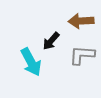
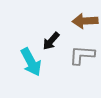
brown arrow: moved 4 px right
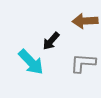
gray L-shape: moved 1 px right, 8 px down
cyan arrow: rotated 16 degrees counterclockwise
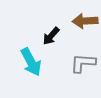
black arrow: moved 5 px up
cyan arrow: rotated 16 degrees clockwise
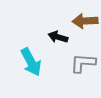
black arrow: moved 7 px right, 1 px down; rotated 66 degrees clockwise
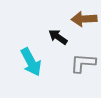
brown arrow: moved 1 px left, 2 px up
black arrow: rotated 18 degrees clockwise
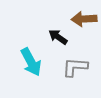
gray L-shape: moved 8 px left, 4 px down
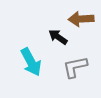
brown arrow: moved 3 px left
gray L-shape: rotated 16 degrees counterclockwise
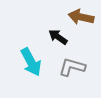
brown arrow: moved 2 px up; rotated 15 degrees clockwise
gray L-shape: moved 3 px left; rotated 28 degrees clockwise
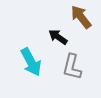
brown arrow: rotated 40 degrees clockwise
gray L-shape: rotated 92 degrees counterclockwise
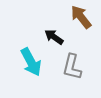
black arrow: moved 4 px left
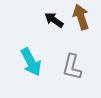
brown arrow: rotated 20 degrees clockwise
black arrow: moved 17 px up
